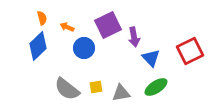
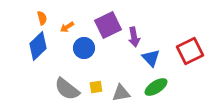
orange arrow: rotated 56 degrees counterclockwise
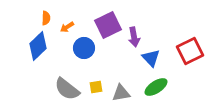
orange semicircle: moved 4 px right; rotated 16 degrees clockwise
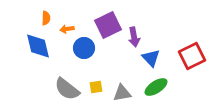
orange arrow: moved 2 px down; rotated 24 degrees clockwise
blue diamond: rotated 60 degrees counterclockwise
red square: moved 2 px right, 5 px down
gray triangle: moved 1 px right
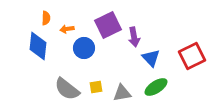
blue diamond: rotated 20 degrees clockwise
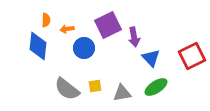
orange semicircle: moved 2 px down
yellow square: moved 1 px left, 1 px up
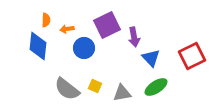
purple square: moved 1 px left
yellow square: rotated 32 degrees clockwise
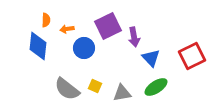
purple square: moved 1 px right, 1 px down
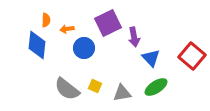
purple square: moved 3 px up
blue diamond: moved 1 px left, 1 px up
red square: rotated 24 degrees counterclockwise
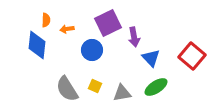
blue circle: moved 8 px right, 2 px down
gray semicircle: rotated 20 degrees clockwise
